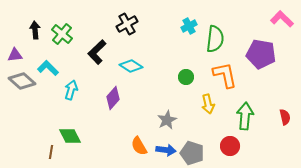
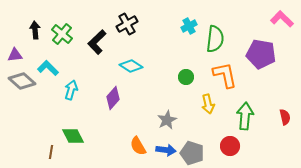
black L-shape: moved 10 px up
green diamond: moved 3 px right
orange semicircle: moved 1 px left
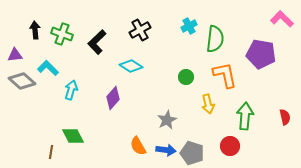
black cross: moved 13 px right, 6 px down
green cross: rotated 20 degrees counterclockwise
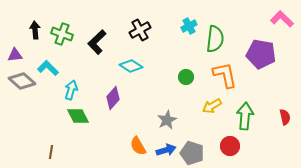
yellow arrow: moved 4 px right, 2 px down; rotated 72 degrees clockwise
green diamond: moved 5 px right, 20 px up
blue arrow: rotated 24 degrees counterclockwise
